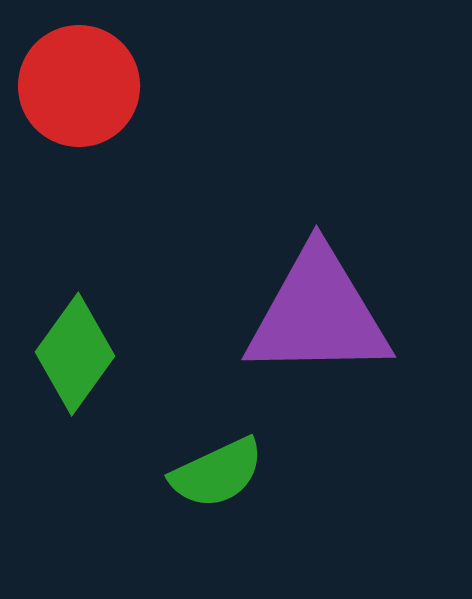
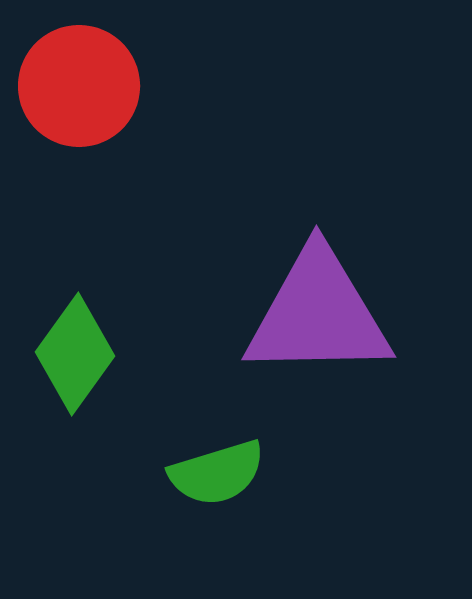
green semicircle: rotated 8 degrees clockwise
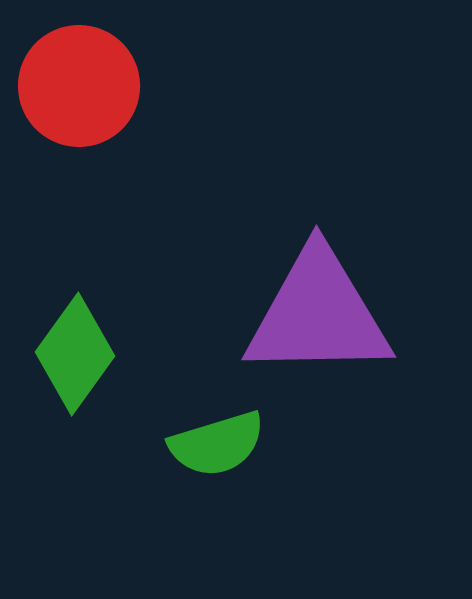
green semicircle: moved 29 px up
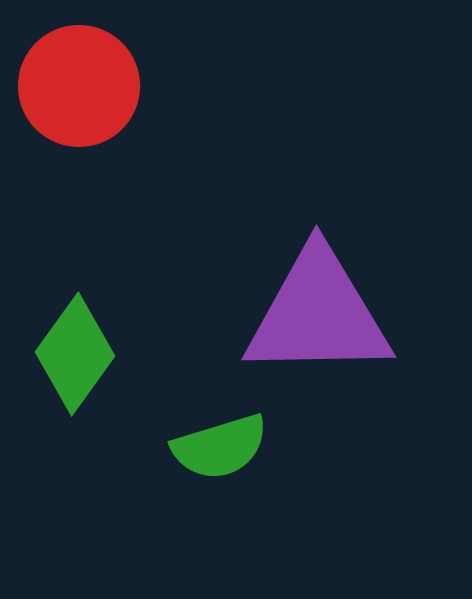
green semicircle: moved 3 px right, 3 px down
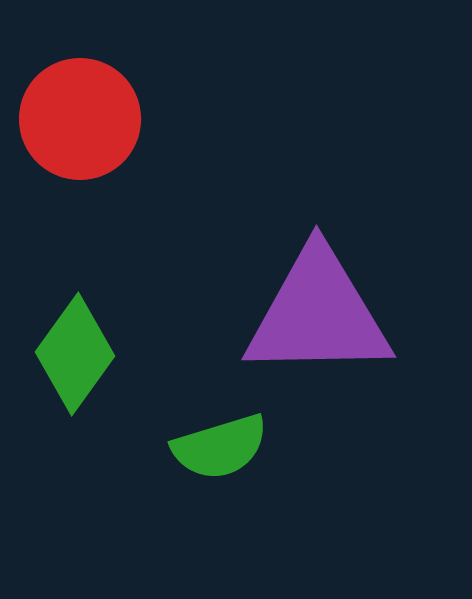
red circle: moved 1 px right, 33 px down
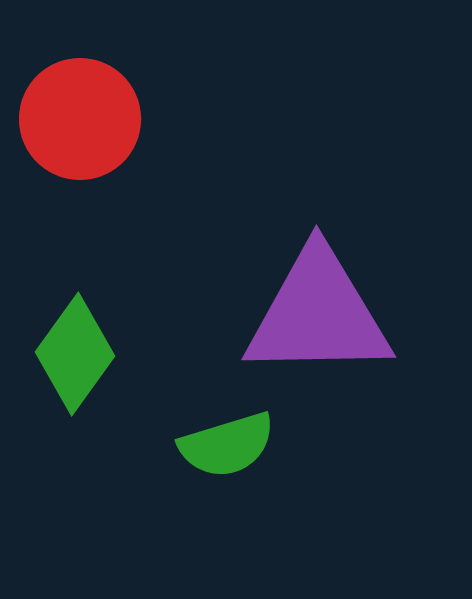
green semicircle: moved 7 px right, 2 px up
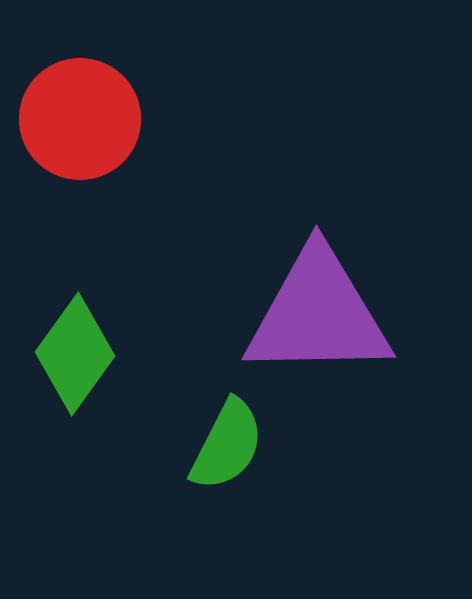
green semicircle: rotated 46 degrees counterclockwise
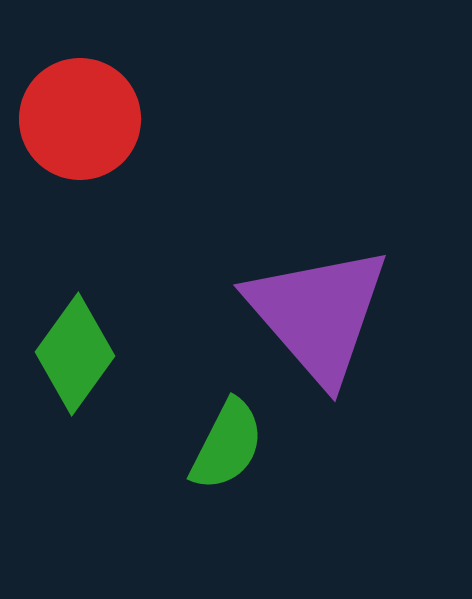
purple triangle: rotated 50 degrees clockwise
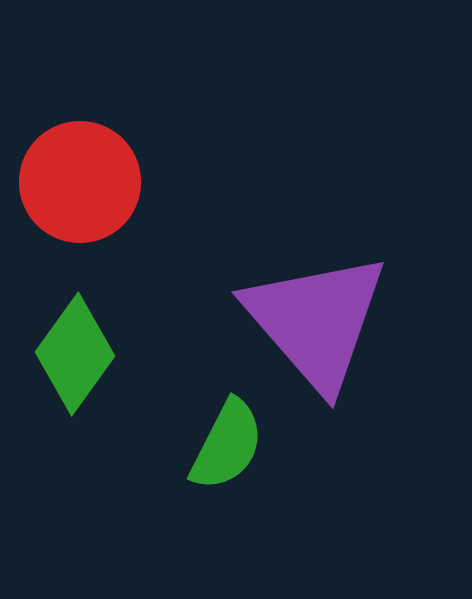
red circle: moved 63 px down
purple triangle: moved 2 px left, 7 px down
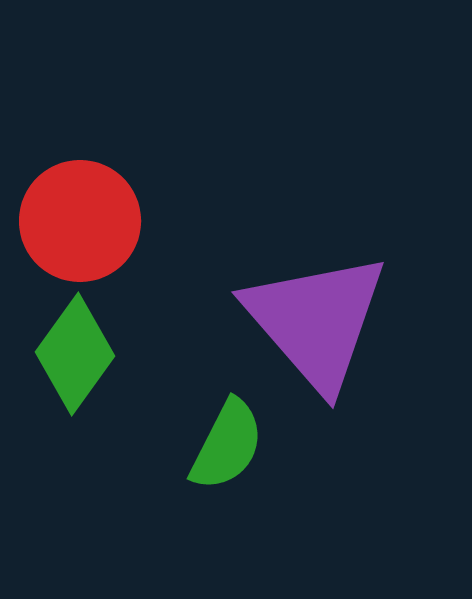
red circle: moved 39 px down
